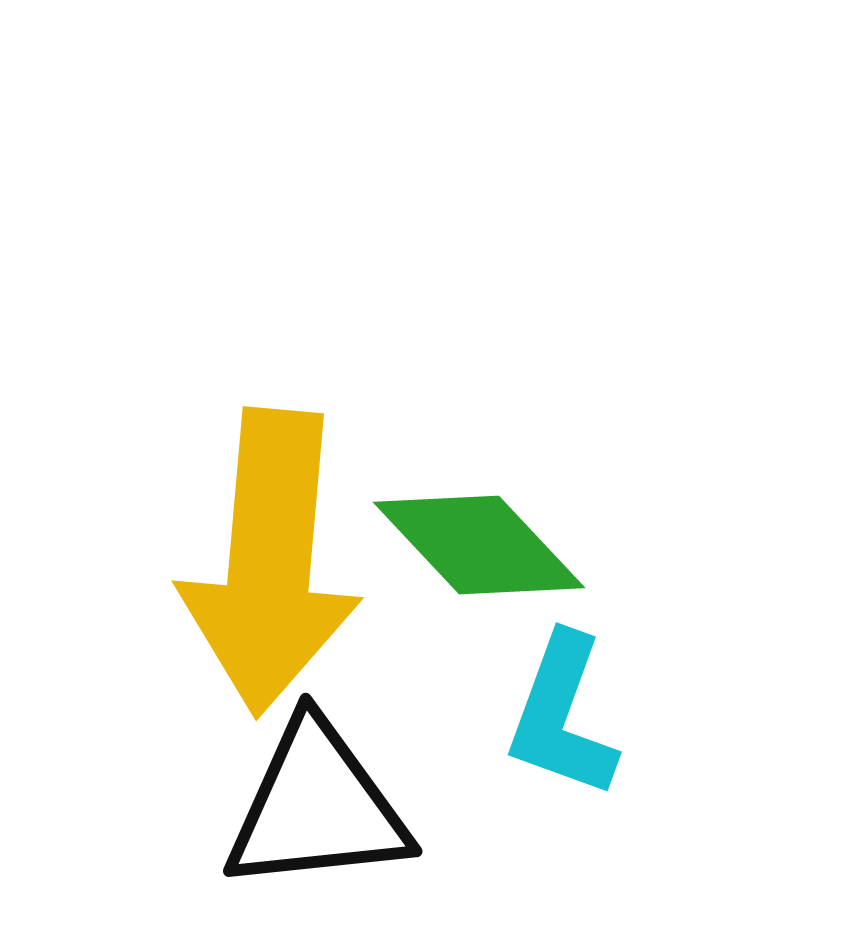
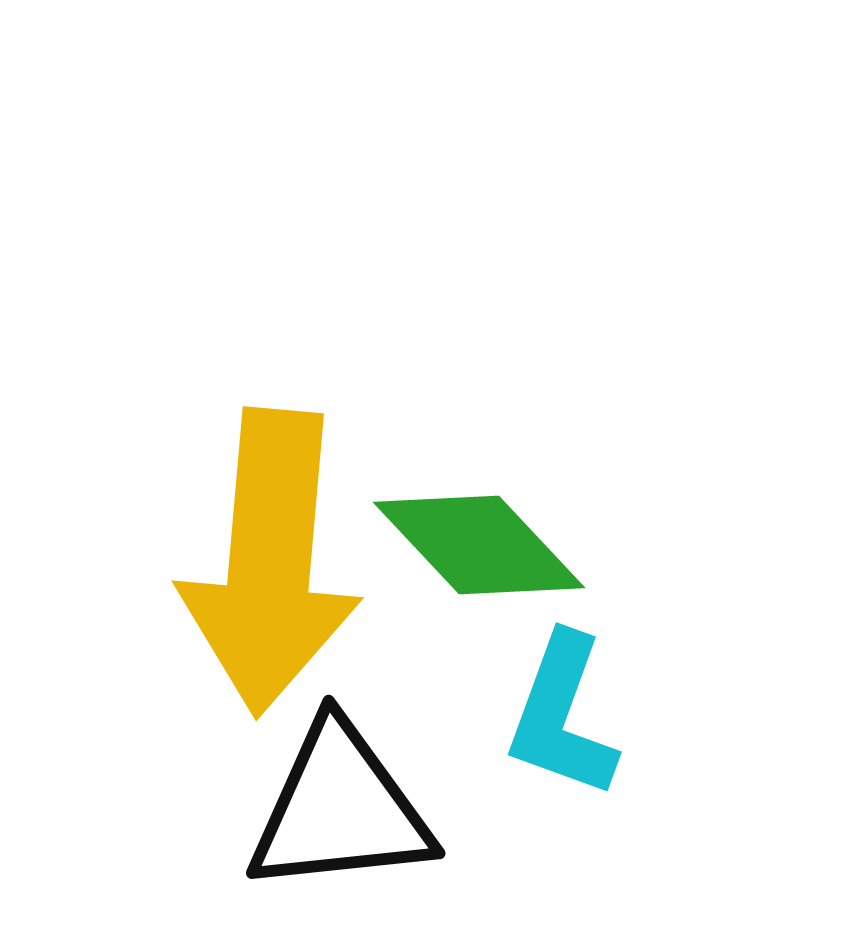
black triangle: moved 23 px right, 2 px down
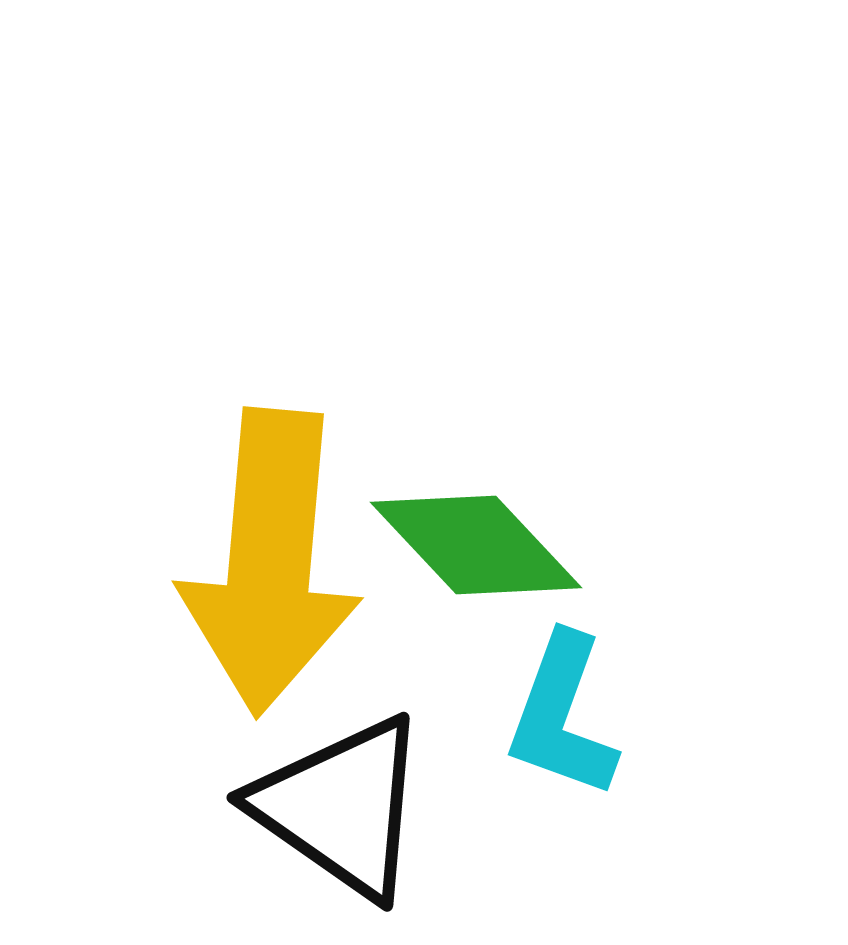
green diamond: moved 3 px left
black triangle: moved 1 px right, 2 px up; rotated 41 degrees clockwise
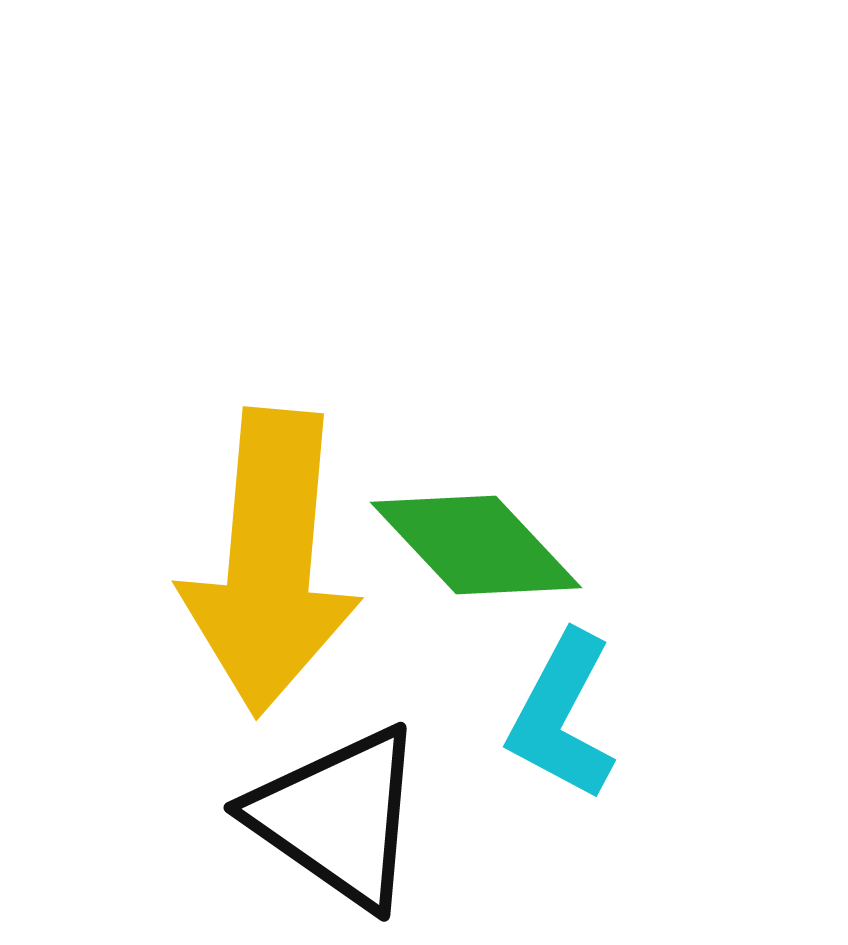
cyan L-shape: rotated 8 degrees clockwise
black triangle: moved 3 px left, 10 px down
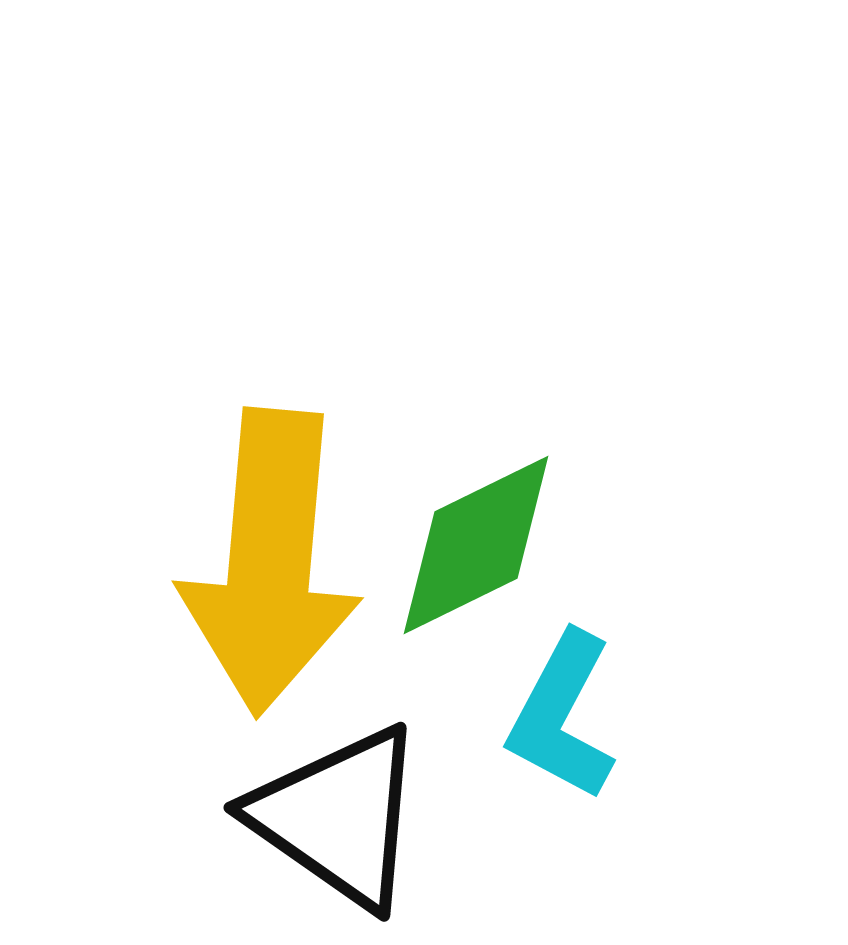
green diamond: rotated 73 degrees counterclockwise
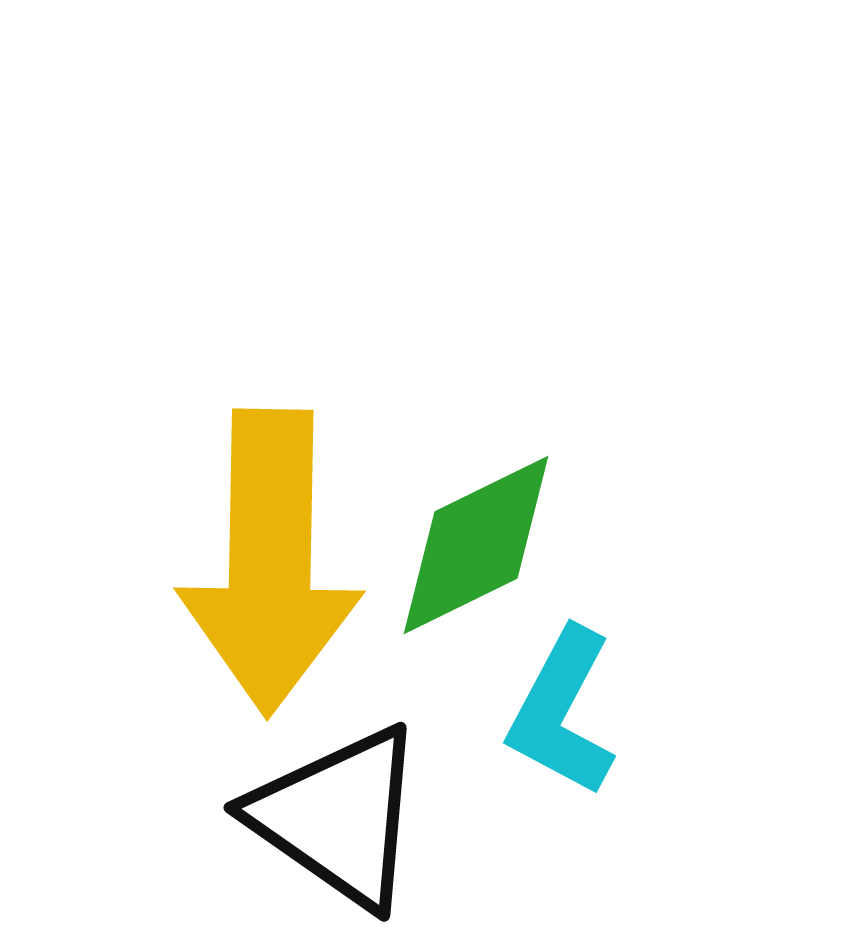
yellow arrow: rotated 4 degrees counterclockwise
cyan L-shape: moved 4 px up
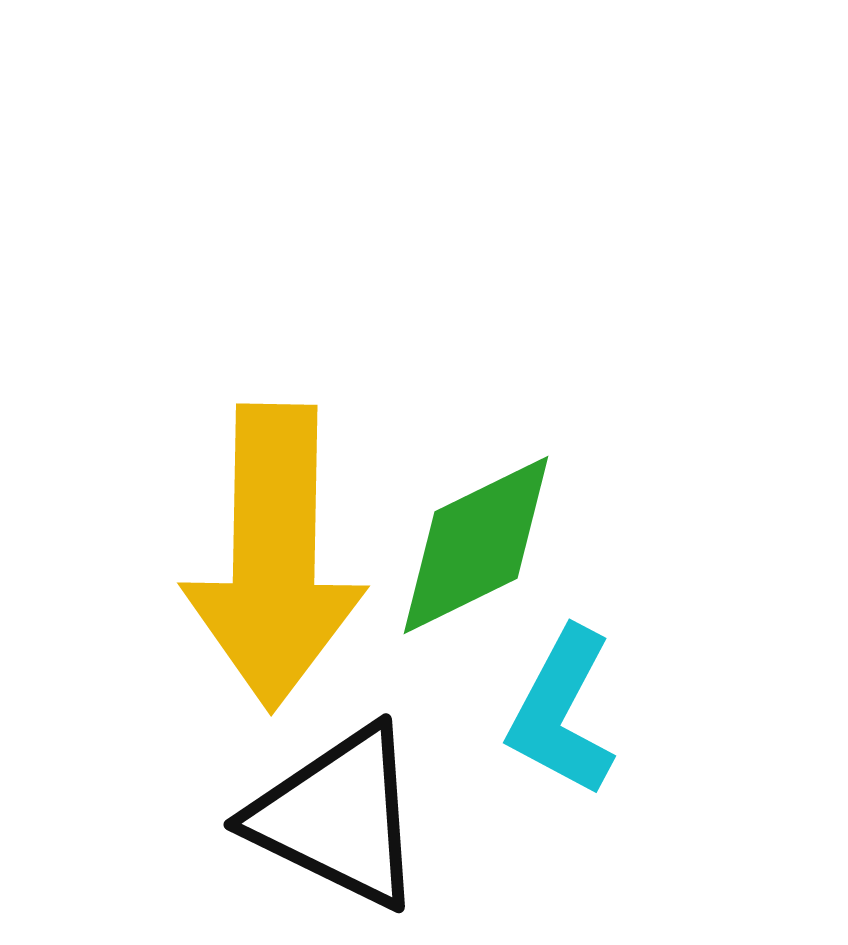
yellow arrow: moved 4 px right, 5 px up
black triangle: rotated 9 degrees counterclockwise
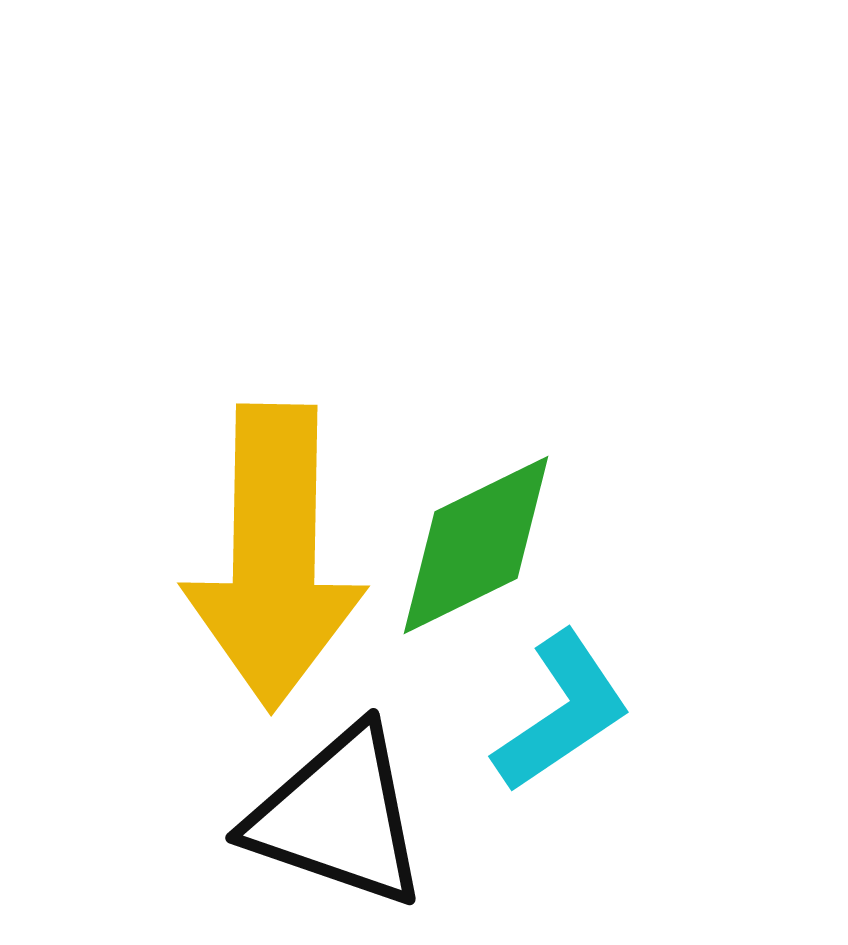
cyan L-shape: rotated 152 degrees counterclockwise
black triangle: rotated 7 degrees counterclockwise
